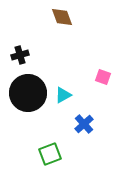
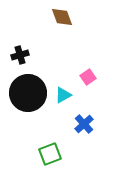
pink square: moved 15 px left; rotated 35 degrees clockwise
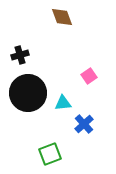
pink square: moved 1 px right, 1 px up
cyan triangle: moved 8 px down; rotated 24 degrees clockwise
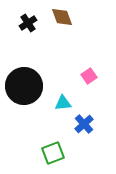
black cross: moved 8 px right, 32 px up; rotated 18 degrees counterclockwise
black circle: moved 4 px left, 7 px up
green square: moved 3 px right, 1 px up
